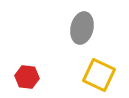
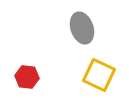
gray ellipse: rotated 32 degrees counterclockwise
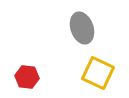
yellow square: moved 1 px left, 2 px up
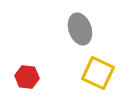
gray ellipse: moved 2 px left, 1 px down
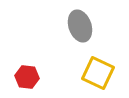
gray ellipse: moved 3 px up
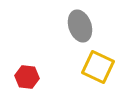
yellow square: moved 6 px up
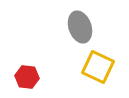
gray ellipse: moved 1 px down
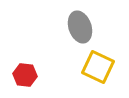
red hexagon: moved 2 px left, 2 px up
